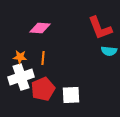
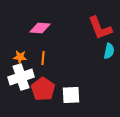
cyan semicircle: rotated 84 degrees counterclockwise
red pentagon: rotated 15 degrees counterclockwise
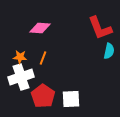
orange line: rotated 16 degrees clockwise
red pentagon: moved 7 px down
white square: moved 4 px down
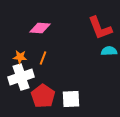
cyan semicircle: rotated 105 degrees counterclockwise
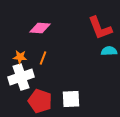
red pentagon: moved 3 px left, 5 px down; rotated 15 degrees counterclockwise
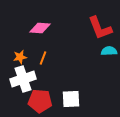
orange star: rotated 16 degrees counterclockwise
white cross: moved 2 px right, 2 px down
red pentagon: rotated 15 degrees counterclockwise
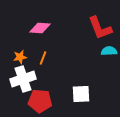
white square: moved 10 px right, 5 px up
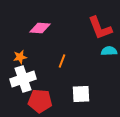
orange line: moved 19 px right, 3 px down
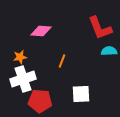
pink diamond: moved 1 px right, 3 px down
